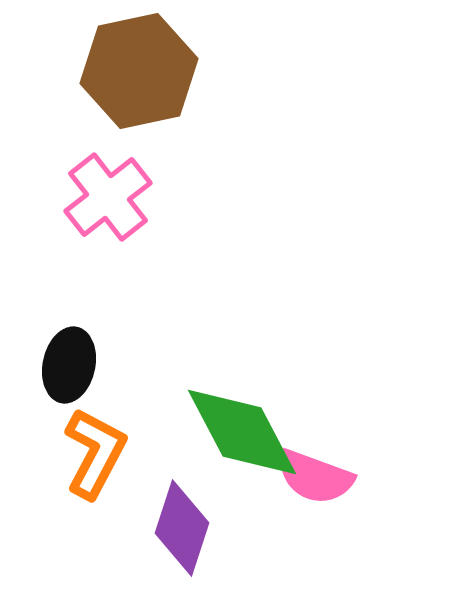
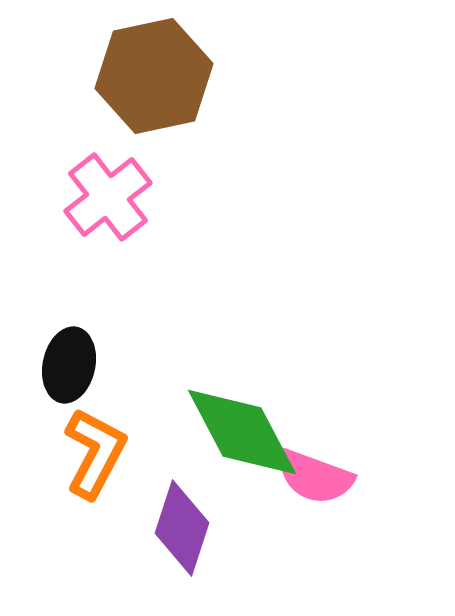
brown hexagon: moved 15 px right, 5 px down
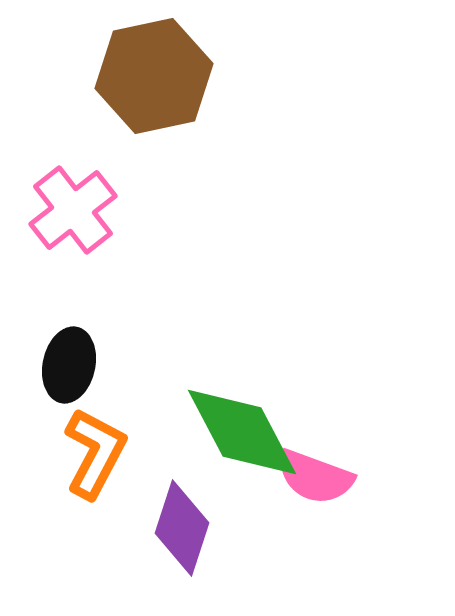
pink cross: moved 35 px left, 13 px down
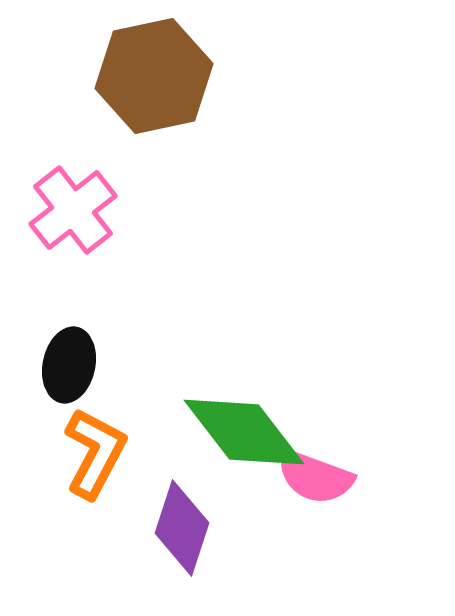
green diamond: moved 2 px right; rotated 10 degrees counterclockwise
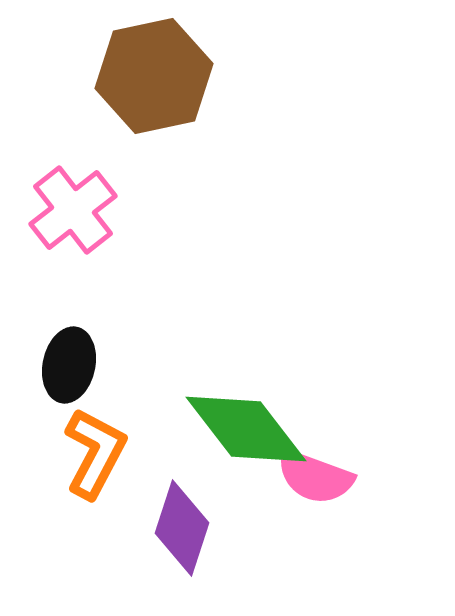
green diamond: moved 2 px right, 3 px up
